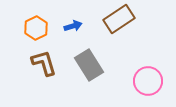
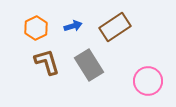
brown rectangle: moved 4 px left, 8 px down
brown L-shape: moved 3 px right, 1 px up
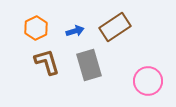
blue arrow: moved 2 px right, 5 px down
gray rectangle: rotated 16 degrees clockwise
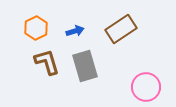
brown rectangle: moved 6 px right, 2 px down
gray rectangle: moved 4 px left, 1 px down
pink circle: moved 2 px left, 6 px down
